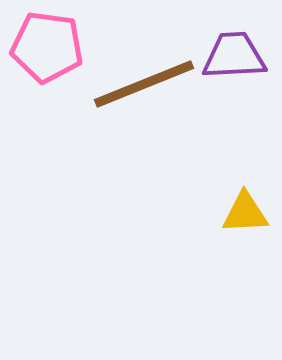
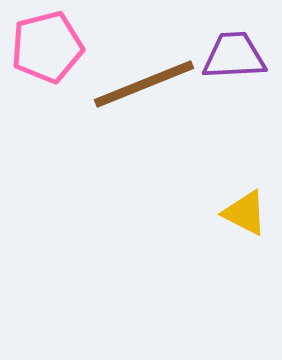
pink pentagon: rotated 22 degrees counterclockwise
yellow triangle: rotated 30 degrees clockwise
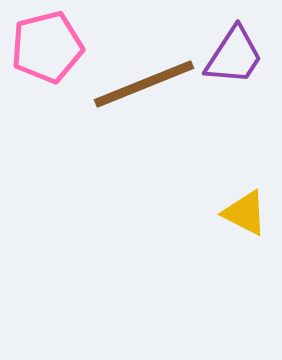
purple trapezoid: rotated 126 degrees clockwise
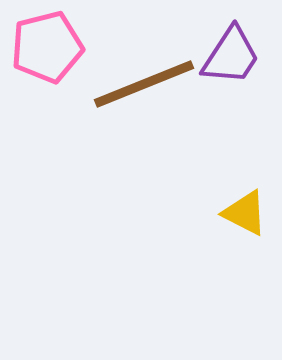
purple trapezoid: moved 3 px left
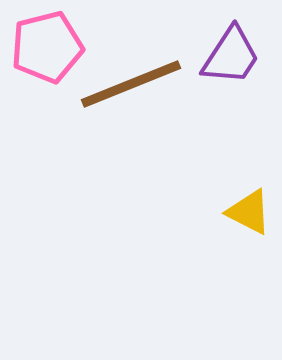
brown line: moved 13 px left
yellow triangle: moved 4 px right, 1 px up
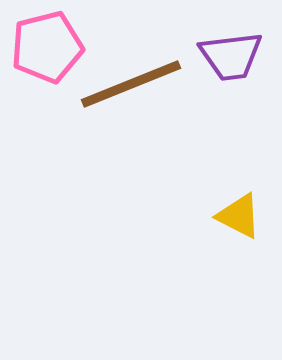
purple trapezoid: rotated 50 degrees clockwise
yellow triangle: moved 10 px left, 4 px down
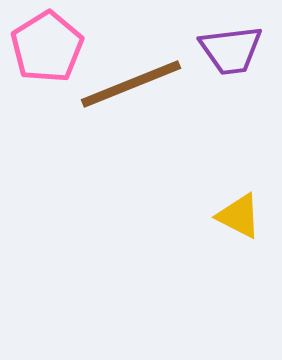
pink pentagon: rotated 18 degrees counterclockwise
purple trapezoid: moved 6 px up
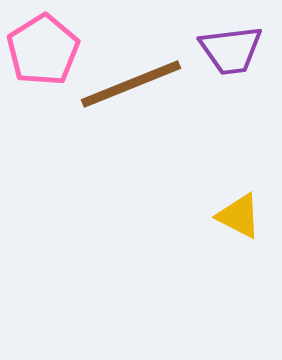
pink pentagon: moved 4 px left, 3 px down
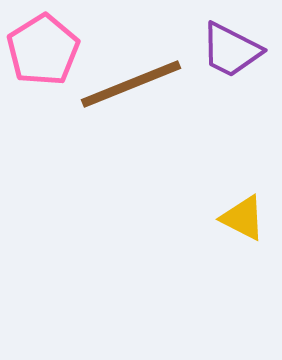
purple trapezoid: rotated 34 degrees clockwise
yellow triangle: moved 4 px right, 2 px down
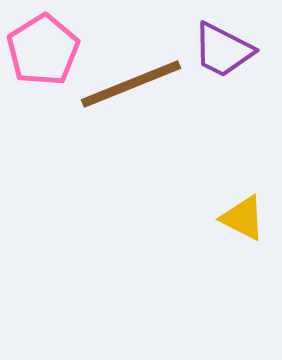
purple trapezoid: moved 8 px left
